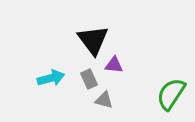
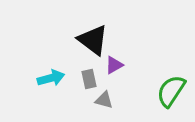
black triangle: rotated 16 degrees counterclockwise
purple triangle: rotated 36 degrees counterclockwise
gray rectangle: rotated 12 degrees clockwise
green semicircle: moved 3 px up
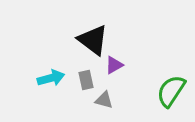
gray rectangle: moved 3 px left, 1 px down
